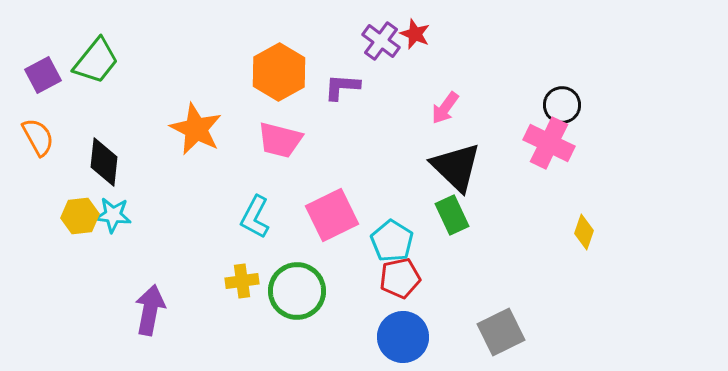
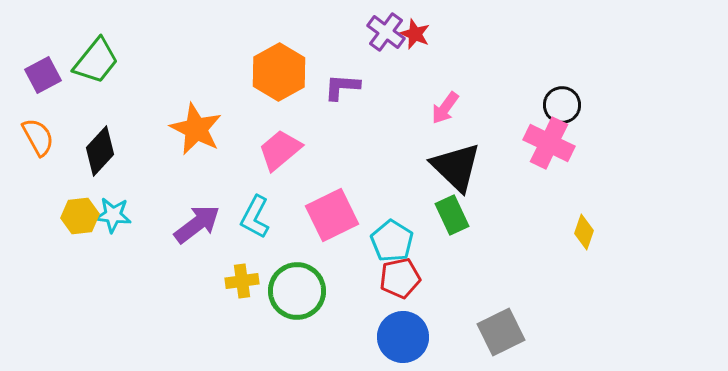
purple cross: moved 5 px right, 9 px up
pink trapezoid: moved 10 px down; rotated 126 degrees clockwise
black diamond: moved 4 px left, 11 px up; rotated 36 degrees clockwise
purple arrow: moved 47 px right, 86 px up; rotated 42 degrees clockwise
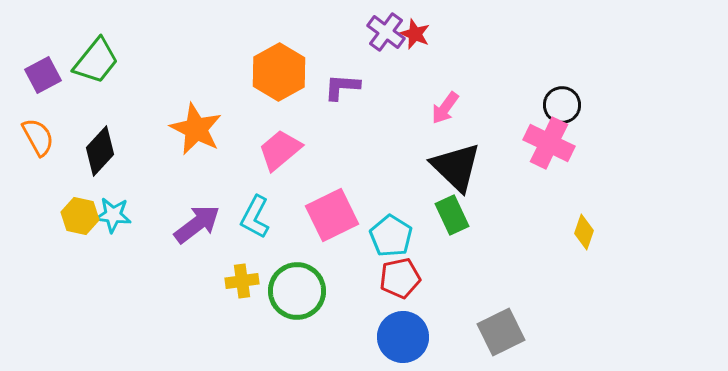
yellow hexagon: rotated 18 degrees clockwise
cyan pentagon: moved 1 px left, 5 px up
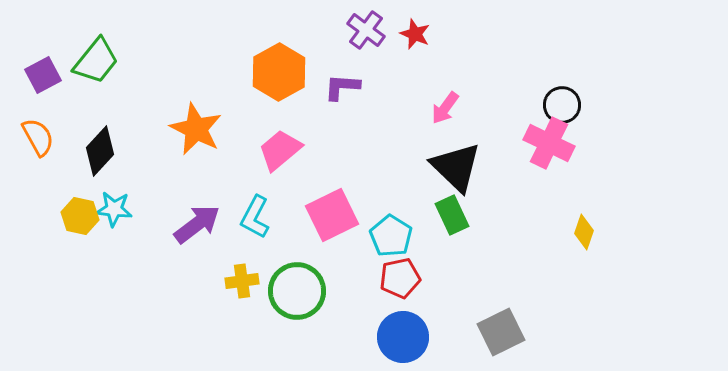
purple cross: moved 20 px left, 2 px up
cyan star: moved 1 px right, 6 px up
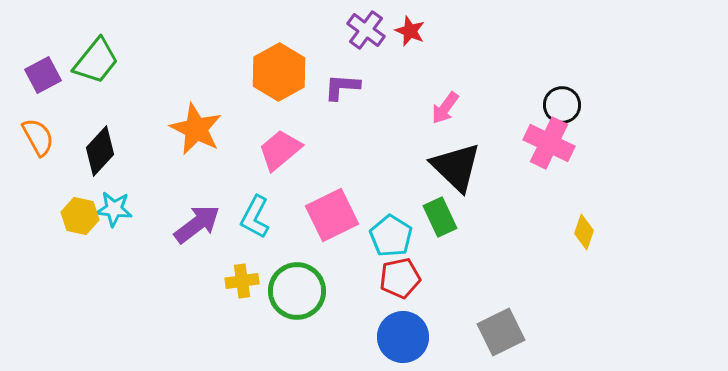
red star: moved 5 px left, 3 px up
green rectangle: moved 12 px left, 2 px down
